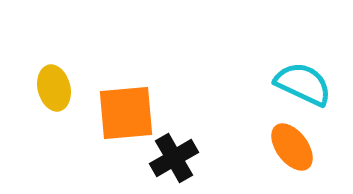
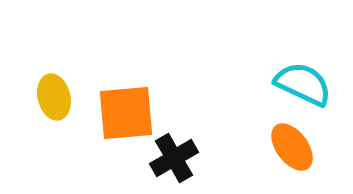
yellow ellipse: moved 9 px down
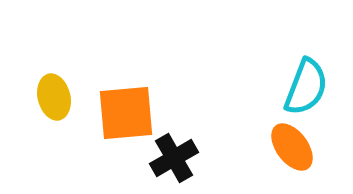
cyan semicircle: moved 3 px right, 3 px down; rotated 86 degrees clockwise
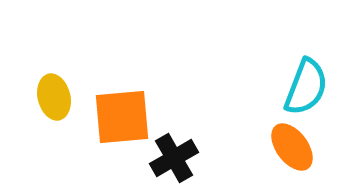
orange square: moved 4 px left, 4 px down
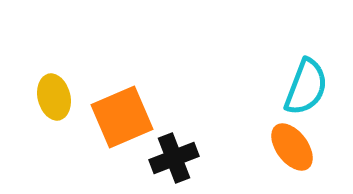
orange square: rotated 18 degrees counterclockwise
black cross: rotated 9 degrees clockwise
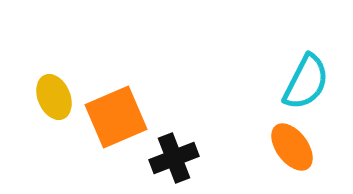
cyan semicircle: moved 5 px up; rotated 6 degrees clockwise
yellow ellipse: rotated 9 degrees counterclockwise
orange square: moved 6 px left
